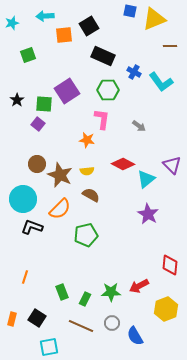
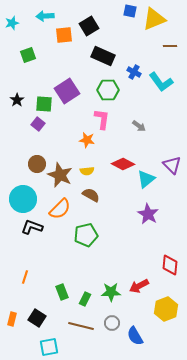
brown line at (81, 326): rotated 10 degrees counterclockwise
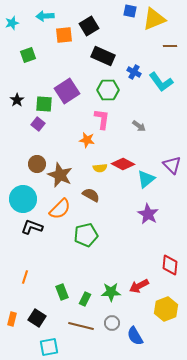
yellow semicircle at (87, 171): moved 13 px right, 3 px up
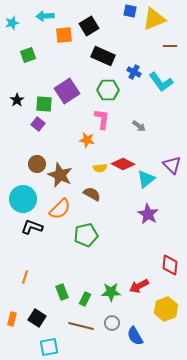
brown semicircle at (91, 195): moved 1 px right, 1 px up
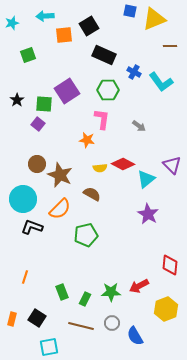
black rectangle at (103, 56): moved 1 px right, 1 px up
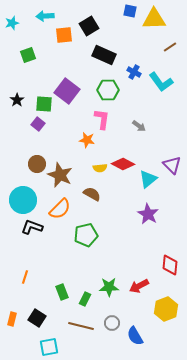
yellow triangle at (154, 19): rotated 20 degrees clockwise
brown line at (170, 46): moved 1 px down; rotated 32 degrees counterclockwise
purple square at (67, 91): rotated 20 degrees counterclockwise
cyan triangle at (146, 179): moved 2 px right
cyan circle at (23, 199): moved 1 px down
green star at (111, 292): moved 2 px left, 5 px up
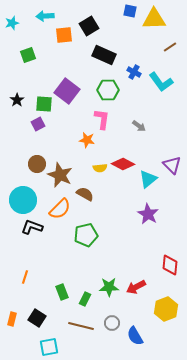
purple square at (38, 124): rotated 24 degrees clockwise
brown semicircle at (92, 194): moved 7 px left
red arrow at (139, 286): moved 3 px left, 1 px down
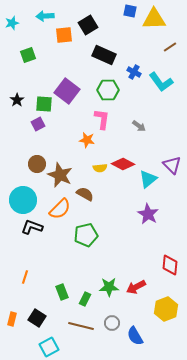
black square at (89, 26): moved 1 px left, 1 px up
cyan square at (49, 347): rotated 18 degrees counterclockwise
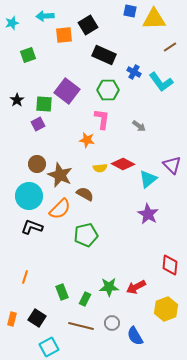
cyan circle at (23, 200): moved 6 px right, 4 px up
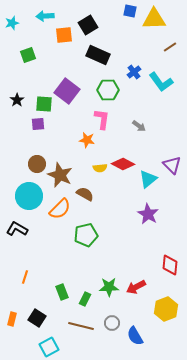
black rectangle at (104, 55): moved 6 px left
blue cross at (134, 72): rotated 24 degrees clockwise
purple square at (38, 124): rotated 24 degrees clockwise
black L-shape at (32, 227): moved 15 px left, 2 px down; rotated 10 degrees clockwise
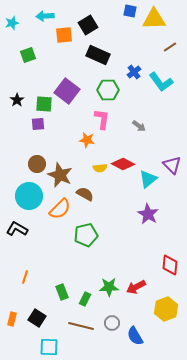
cyan square at (49, 347): rotated 30 degrees clockwise
